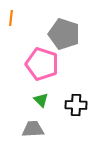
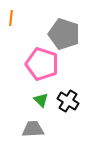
black cross: moved 8 px left, 4 px up; rotated 30 degrees clockwise
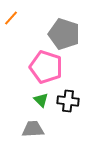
orange line: rotated 35 degrees clockwise
pink pentagon: moved 4 px right, 3 px down
black cross: rotated 25 degrees counterclockwise
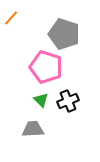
black cross: rotated 30 degrees counterclockwise
